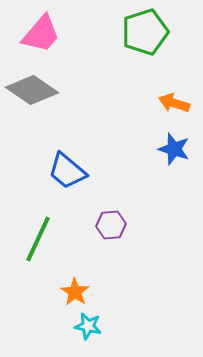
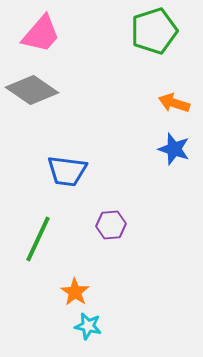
green pentagon: moved 9 px right, 1 px up
blue trapezoid: rotated 33 degrees counterclockwise
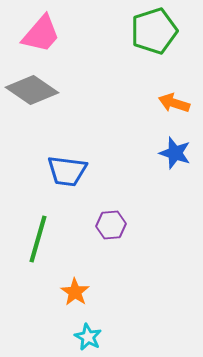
blue star: moved 1 px right, 4 px down
green line: rotated 9 degrees counterclockwise
cyan star: moved 11 px down; rotated 16 degrees clockwise
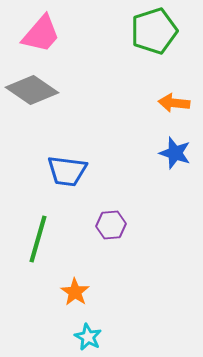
orange arrow: rotated 12 degrees counterclockwise
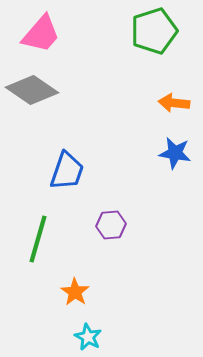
blue star: rotated 8 degrees counterclockwise
blue trapezoid: rotated 78 degrees counterclockwise
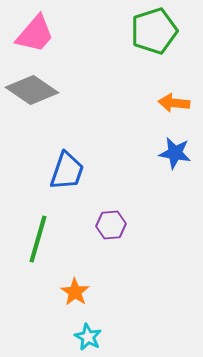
pink trapezoid: moved 6 px left
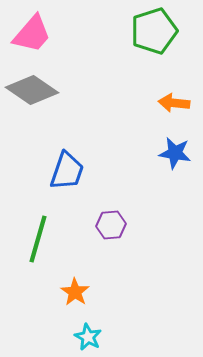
pink trapezoid: moved 3 px left
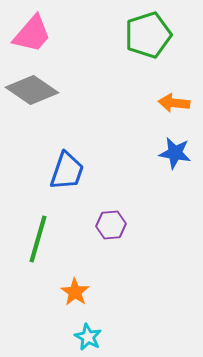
green pentagon: moved 6 px left, 4 px down
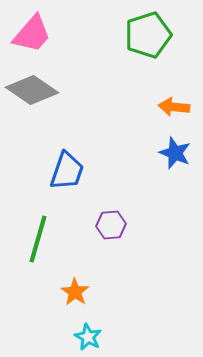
orange arrow: moved 4 px down
blue star: rotated 12 degrees clockwise
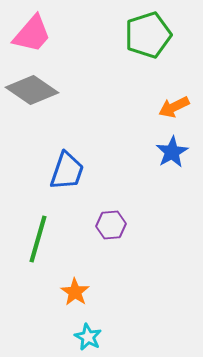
orange arrow: rotated 32 degrees counterclockwise
blue star: moved 3 px left, 1 px up; rotated 20 degrees clockwise
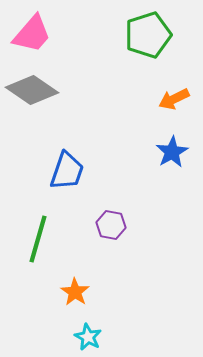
orange arrow: moved 8 px up
purple hexagon: rotated 16 degrees clockwise
